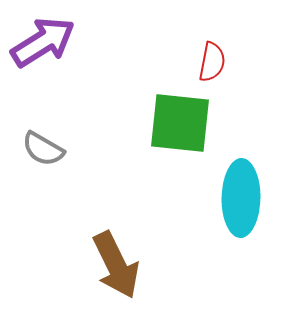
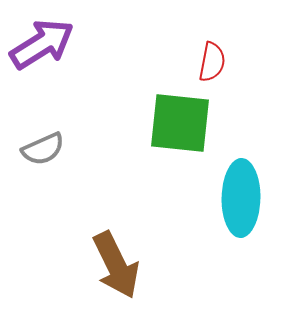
purple arrow: moved 1 px left, 2 px down
gray semicircle: rotated 54 degrees counterclockwise
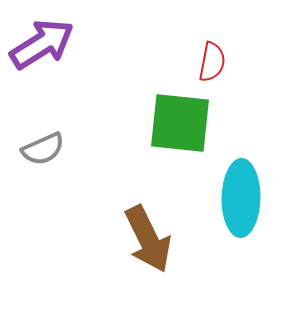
brown arrow: moved 32 px right, 26 px up
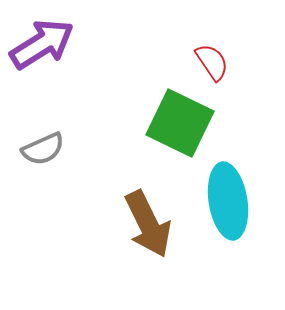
red semicircle: rotated 45 degrees counterclockwise
green square: rotated 20 degrees clockwise
cyan ellipse: moved 13 px left, 3 px down; rotated 10 degrees counterclockwise
brown arrow: moved 15 px up
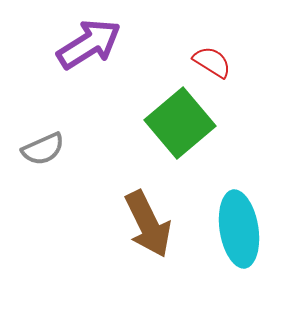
purple arrow: moved 47 px right
red semicircle: rotated 24 degrees counterclockwise
green square: rotated 24 degrees clockwise
cyan ellipse: moved 11 px right, 28 px down
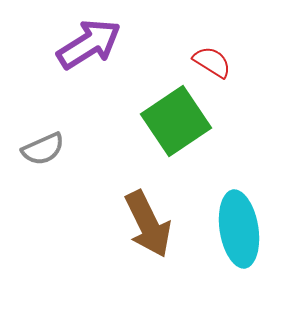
green square: moved 4 px left, 2 px up; rotated 6 degrees clockwise
